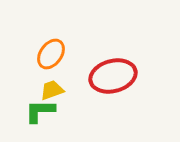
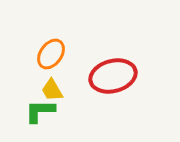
yellow trapezoid: rotated 100 degrees counterclockwise
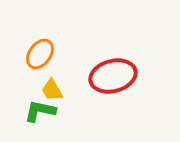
orange ellipse: moved 11 px left
green L-shape: rotated 12 degrees clockwise
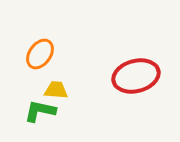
red ellipse: moved 23 px right
yellow trapezoid: moved 4 px right; rotated 125 degrees clockwise
